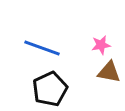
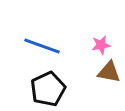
blue line: moved 2 px up
black pentagon: moved 2 px left
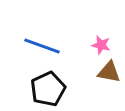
pink star: rotated 24 degrees clockwise
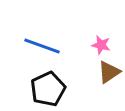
brown triangle: rotated 45 degrees counterclockwise
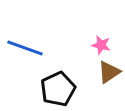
blue line: moved 17 px left, 2 px down
black pentagon: moved 10 px right
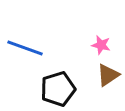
brown triangle: moved 1 px left, 3 px down
black pentagon: rotated 8 degrees clockwise
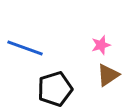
pink star: rotated 30 degrees counterclockwise
black pentagon: moved 3 px left
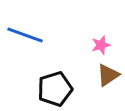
blue line: moved 13 px up
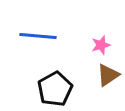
blue line: moved 13 px right, 1 px down; rotated 15 degrees counterclockwise
black pentagon: rotated 12 degrees counterclockwise
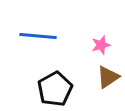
brown triangle: moved 2 px down
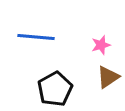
blue line: moved 2 px left, 1 px down
